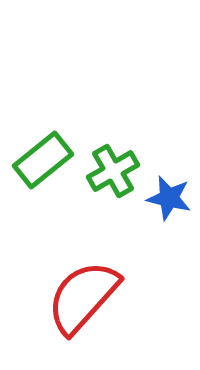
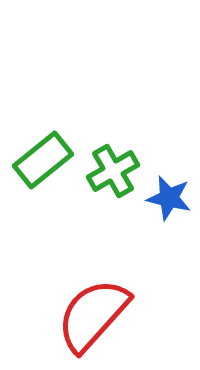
red semicircle: moved 10 px right, 18 px down
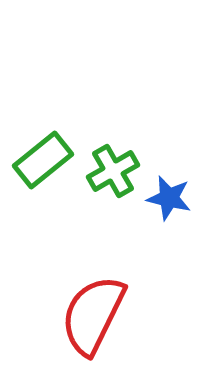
red semicircle: rotated 16 degrees counterclockwise
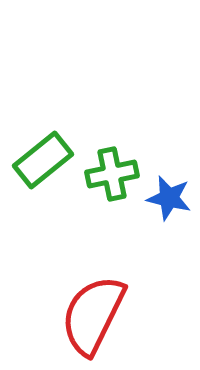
green cross: moved 1 px left, 3 px down; rotated 18 degrees clockwise
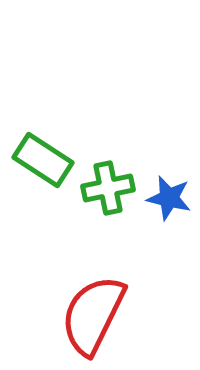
green rectangle: rotated 72 degrees clockwise
green cross: moved 4 px left, 14 px down
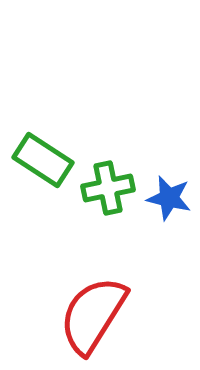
red semicircle: rotated 6 degrees clockwise
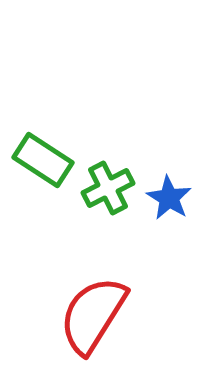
green cross: rotated 15 degrees counterclockwise
blue star: rotated 18 degrees clockwise
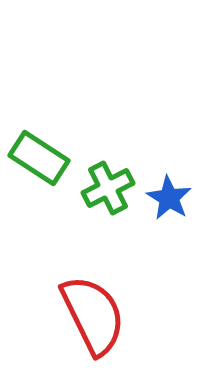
green rectangle: moved 4 px left, 2 px up
red semicircle: rotated 122 degrees clockwise
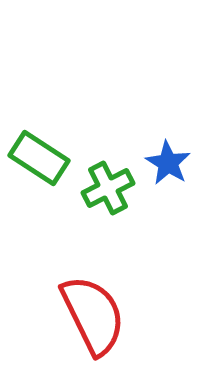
blue star: moved 1 px left, 35 px up
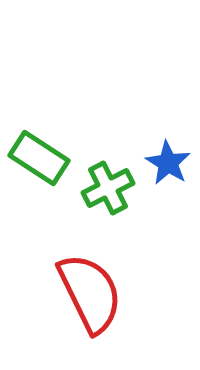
red semicircle: moved 3 px left, 22 px up
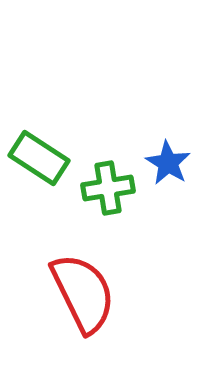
green cross: rotated 18 degrees clockwise
red semicircle: moved 7 px left
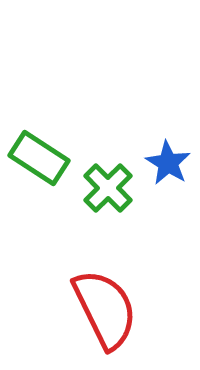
green cross: rotated 36 degrees counterclockwise
red semicircle: moved 22 px right, 16 px down
